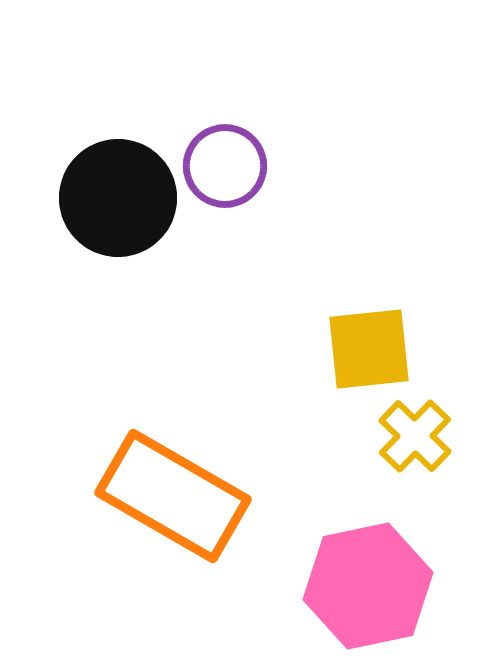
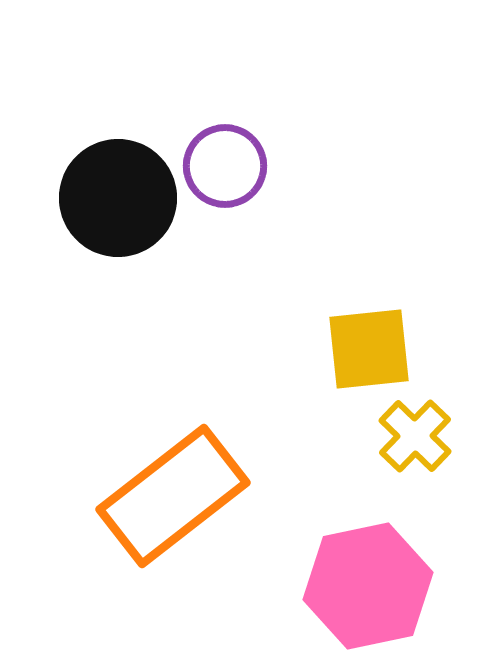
orange rectangle: rotated 68 degrees counterclockwise
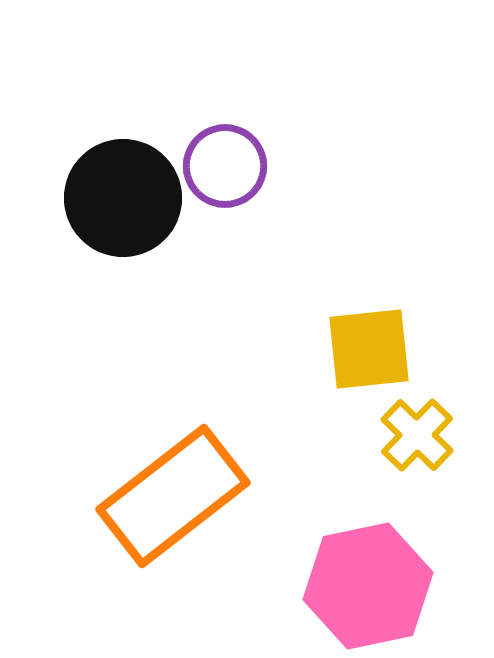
black circle: moved 5 px right
yellow cross: moved 2 px right, 1 px up
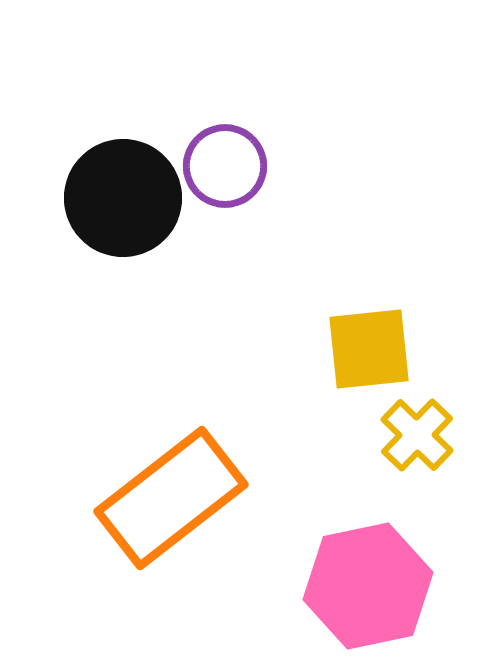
orange rectangle: moved 2 px left, 2 px down
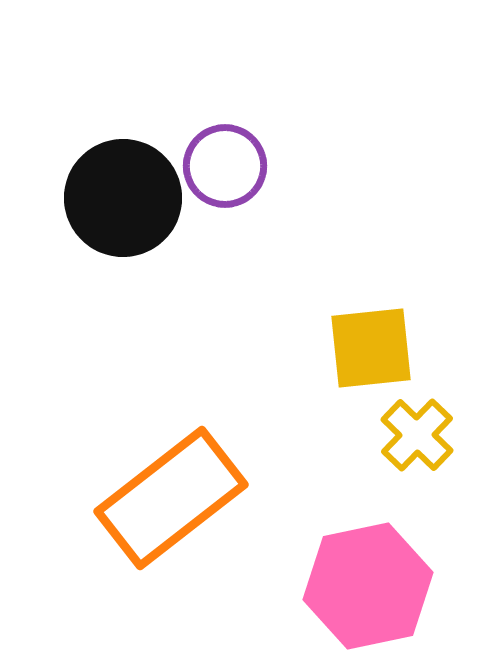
yellow square: moved 2 px right, 1 px up
